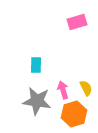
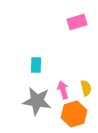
yellow semicircle: rotated 14 degrees clockwise
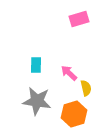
pink rectangle: moved 2 px right, 3 px up
pink arrow: moved 6 px right, 17 px up; rotated 30 degrees counterclockwise
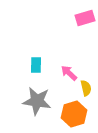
pink rectangle: moved 6 px right, 1 px up
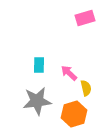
cyan rectangle: moved 3 px right
gray star: rotated 16 degrees counterclockwise
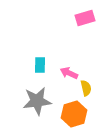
cyan rectangle: moved 1 px right
pink arrow: rotated 18 degrees counterclockwise
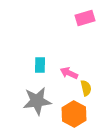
orange hexagon: rotated 15 degrees counterclockwise
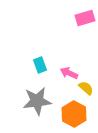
cyan rectangle: rotated 21 degrees counterclockwise
yellow semicircle: rotated 35 degrees counterclockwise
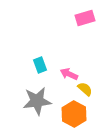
pink arrow: moved 1 px down
yellow semicircle: moved 1 px left, 1 px down
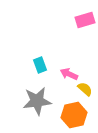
pink rectangle: moved 2 px down
orange hexagon: moved 1 px down; rotated 20 degrees clockwise
